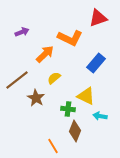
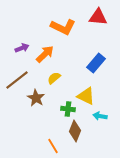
red triangle: moved 1 px up; rotated 24 degrees clockwise
purple arrow: moved 16 px down
orange L-shape: moved 7 px left, 11 px up
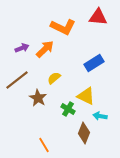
orange arrow: moved 5 px up
blue rectangle: moved 2 px left; rotated 18 degrees clockwise
brown star: moved 2 px right
green cross: rotated 24 degrees clockwise
brown diamond: moved 9 px right, 2 px down
orange line: moved 9 px left, 1 px up
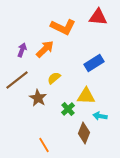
purple arrow: moved 2 px down; rotated 48 degrees counterclockwise
yellow triangle: rotated 24 degrees counterclockwise
green cross: rotated 16 degrees clockwise
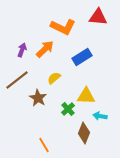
blue rectangle: moved 12 px left, 6 px up
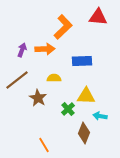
orange L-shape: rotated 70 degrees counterclockwise
orange arrow: rotated 42 degrees clockwise
blue rectangle: moved 4 px down; rotated 30 degrees clockwise
yellow semicircle: rotated 40 degrees clockwise
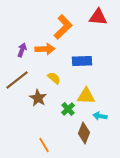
yellow semicircle: rotated 40 degrees clockwise
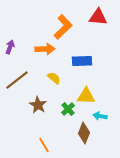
purple arrow: moved 12 px left, 3 px up
brown star: moved 7 px down
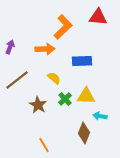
green cross: moved 3 px left, 10 px up
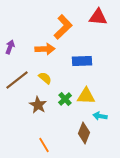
yellow semicircle: moved 9 px left
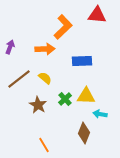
red triangle: moved 1 px left, 2 px up
brown line: moved 2 px right, 1 px up
cyan arrow: moved 2 px up
